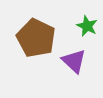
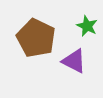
purple triangle: rotated 16 degrees counterclockwise
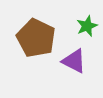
green star: rotated 25 degrees clockwise
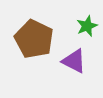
brown pentagon: moved 2 px left, 1 px down
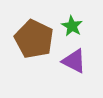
green star: moved 15 px left; rotated 20 degrees counterclockwise
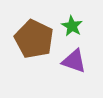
purple triangle: rotated 8 degrees counterclockwise
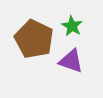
purple triangle: moved 3 px left
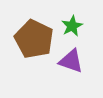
green star: rotated 15 degrees clockwise
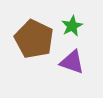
purple triangle: moved 1 px right, 1 px down
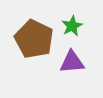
purple triangle: rotated 24 degrees counterclockwise
